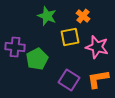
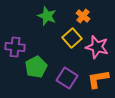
yellow square: moved 2 px right, 1 px down; rotated 30 degrees counterclockwise
green pentagon: moved 1 px left, 8 px down
purple square: moved 2 px left, 2 px up
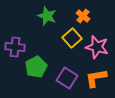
orange L-shape: moved 2 px left, 1 px up
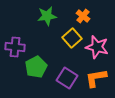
green star: rotated 30 degrees counterclockwise
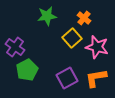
orange cross: moved 1 px right, 2 px down
purple cross: rotated 30 degrees clockwise
green pentagon: moved 9 px left, 3 px down
purple square: rotated 30 degrees clockwise
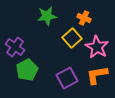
orange cross: rotated 16 degrees counterclockwise
pink star: rotated 15 degrees clockwise
orange L-shape: moved 1 px right, 3 px up
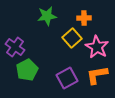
orange cross: rotated 24 degrees counterclockwise
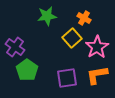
orange cross: rotated 32 degrees clockwise
pink star: rotated 10 degrees clockwise
green pentagon: rotated 10 degrees counterclockwise
purple square: rotated 20 degrees clockwise
